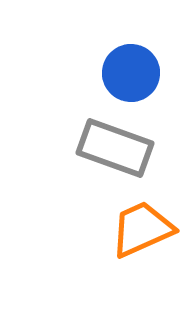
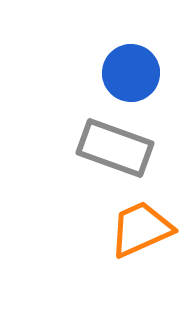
orange trapezoid: moved 1 px left
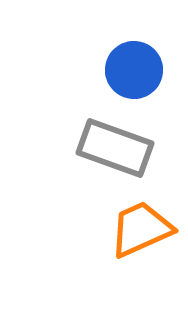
blue circle: moved 3 px right, 3 px up
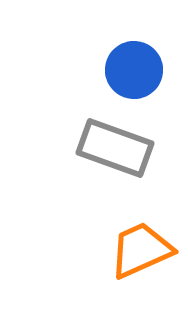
orange trapezoid: moved 21 px down
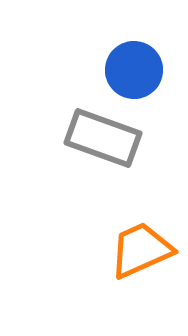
gray rectangle: moved 12 px left, 10 px up
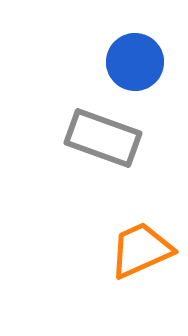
blue circle: moved 1 px right, 8 px up
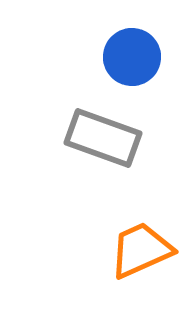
blue circle: moved 3 px left, 5 px up
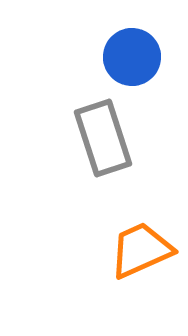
gray rectangle: rotated 52 degrees clockwise
